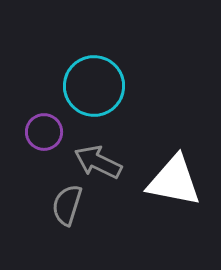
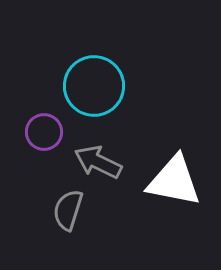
gray semicircle: moved 1 px right, 5 px down
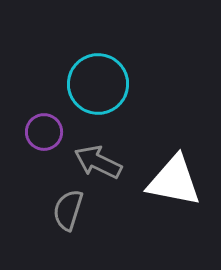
cyan circle: moved 4 px right, 2 px up
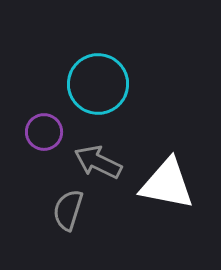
white triangle: moved 7 px left, 3 px down
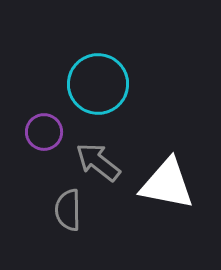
gray arrow: rotated 12 degrees clockwise
gray semicircle: rotated 18 degrees counterclockwise
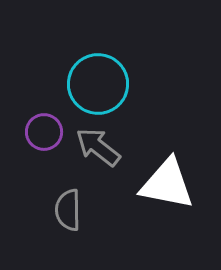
gray arrow: moved 15 px up
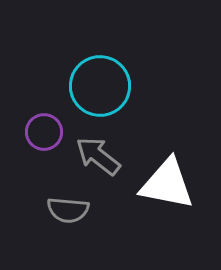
cyan circle: moved 2 px right, 2 px down
gray arrow: moved 9 px down
gray semicircle: rotated 84 degrees counterclockwise
